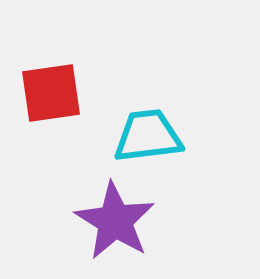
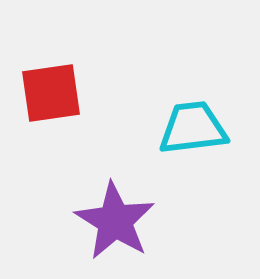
cyan trapezoid: moved 45 px right, 8 px up
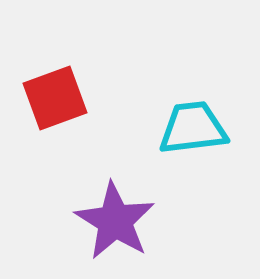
red square: moved 4 px right, 5 px down; rotated 12 degrees counterclockwise
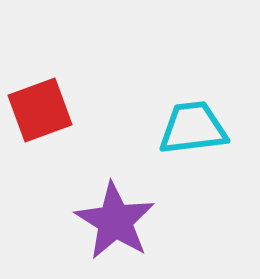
red square: moved 15 px left, 12 px down
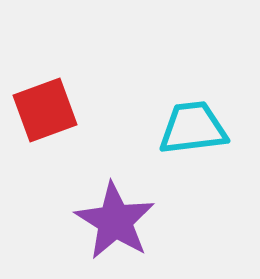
red square: moved 5 px right
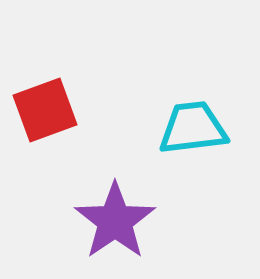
purple star: rotated 6 degrees clockwise
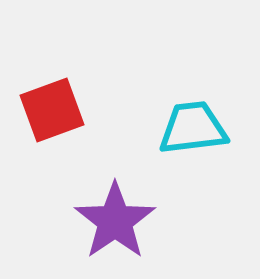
red square: moved 7 px right
